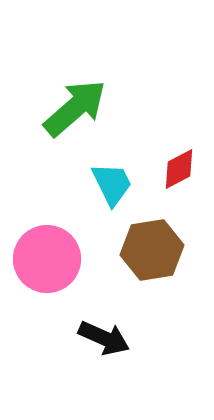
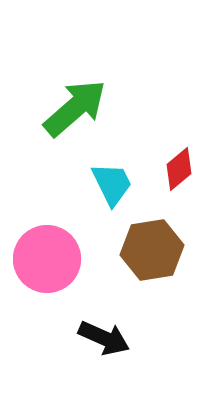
red diamond: rotated 12 degrees counterclockwise
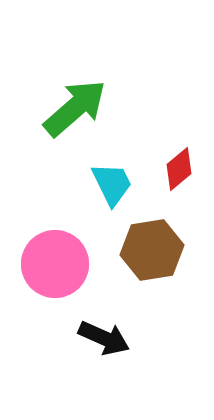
pink circle: moved 8 px right, 5 px down
